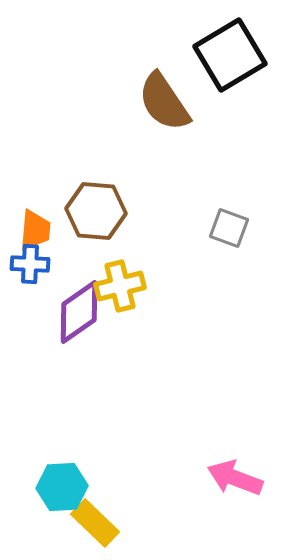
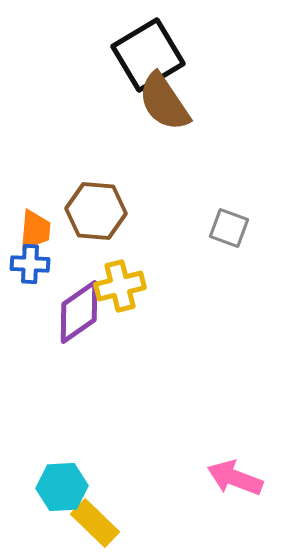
black square: moved 82 px left
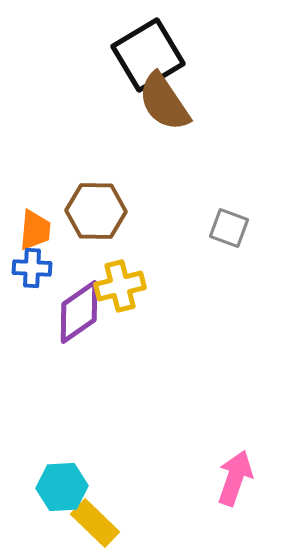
brown hexagon: rotated 4 degrees counterclockwise
blue cross: moved 2 px right, 4 px down
pink arrow: rotated 88 degrees clockwise
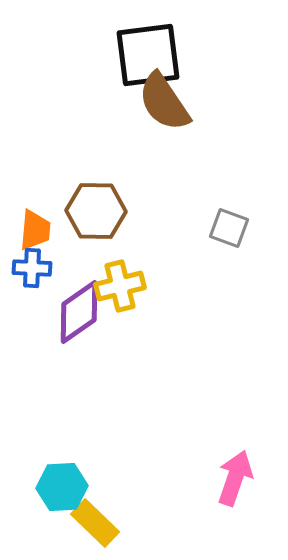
black square: rotated 24 degrees clockwise
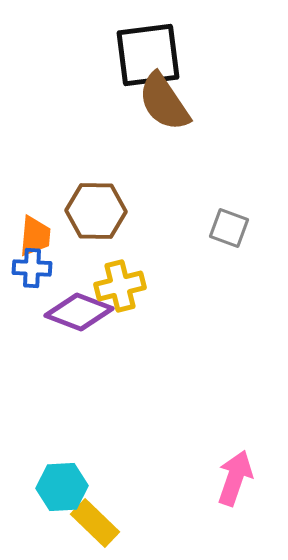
orange trapezoid: moved 6 px down
purple diamond: rotated 56 degrees clockwise
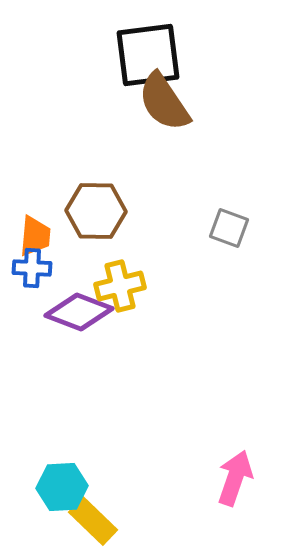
yellow rectangle: moved 2 px left, 2 px up
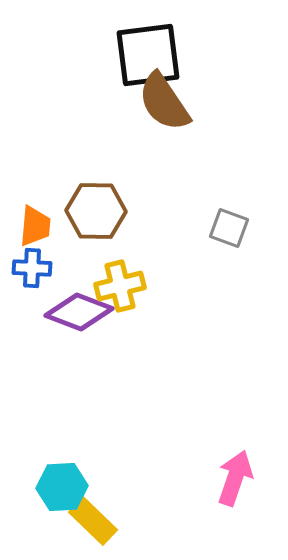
orange trapezoid: moved 10 px up
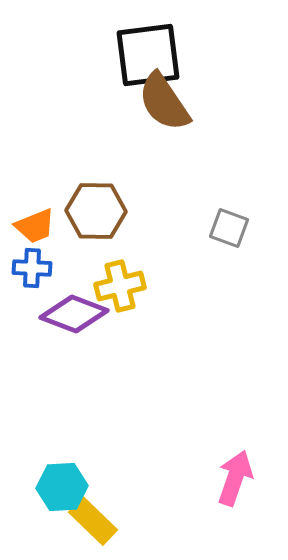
orange trapezoid: rotated 63 degrees clockwise
purple diamond: moved 5 px left, 2 px down
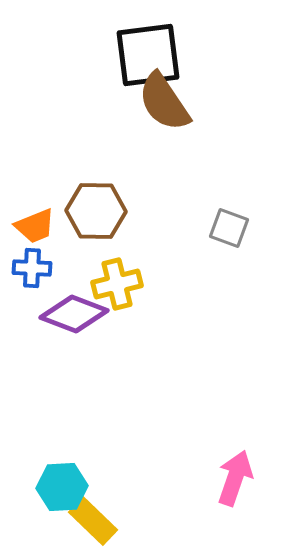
yellow cross: moved 3 px left, 2 px up
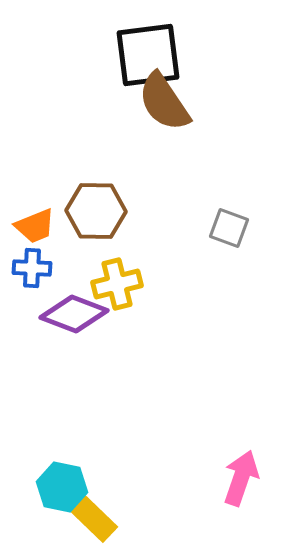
pink arrow: moved 6 px right
cyan hexagon: rotated 15 degrees clockwise
yellow rectangle: moved 3 px up
